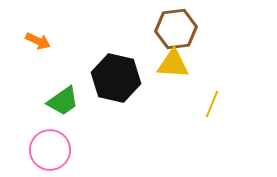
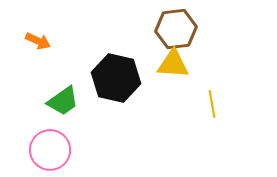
yellow line: rotated 32 degrees counterclockwise
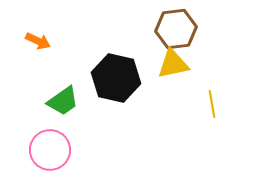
yellow triangle: rotated 16 degrees counterclockwise
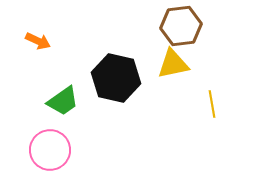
brown hexagon: moved 5 px right, 3 px up
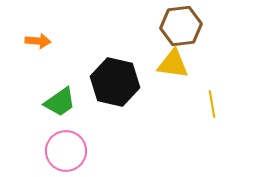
orange arrow: rotated 20 degrees counterclockwise
yellow triangle: rotated 20 degrees clockwise
black hexagon: moved 1 px left, 4 px down
green trapezoid: moved 3 px left, 1 px down
pink circle: moved 16 px right, 1 px down
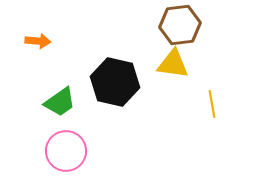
brown hexagon: moved 1 px left, 1 px up
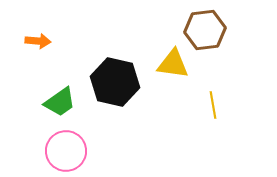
brown hexagon: moved 25 px right, 5 px down
yellow line: moved 1 px right, 1 px down
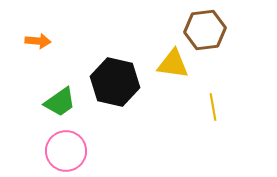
yellow line: moved 2 px down
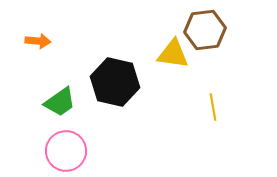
yellow triangle: moved 10 px up
